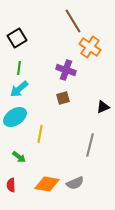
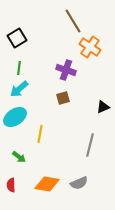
gray semicircle: moved 4 px right
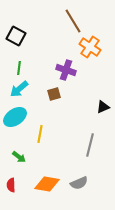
black square: moved 1 px left, 2 px up; rotated 30 degrees counterclockwise
brown square: moved 9 px left, 4 px up
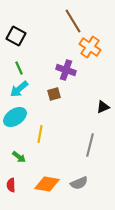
green line: rotated 32 degrees counterclockwise
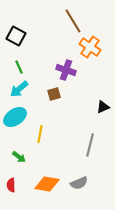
green line: moved 1 px up
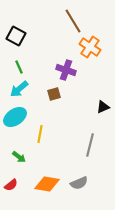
red semicircle: rotated 128 degrees counterclockwise
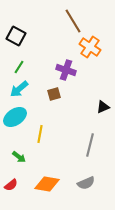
green line: rotated 56 degrees clockwise
gray semicircle: moved 7 px right
